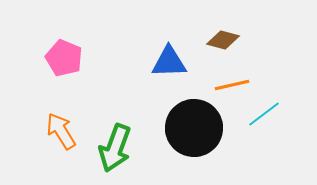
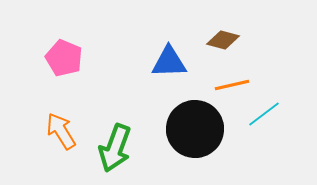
black circle: moved 1 px right, 1 px down
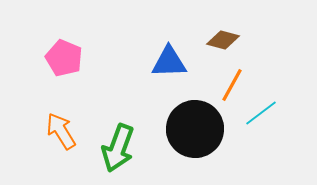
orange line: rotated 48 degrees counterclockwise
cyan line: moved 3 px left, 1 px up
green arrow: moved 3 px right
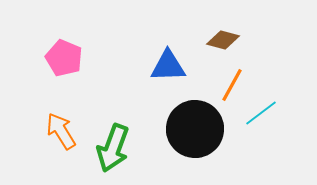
blue triangle: moved 1 px left, 4 px down
green arrow: moved 5 px left
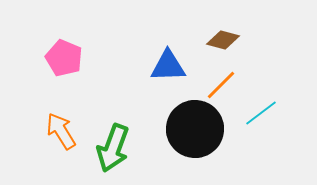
orange line: moved 11 px left; rotated 16 degrees clockwise
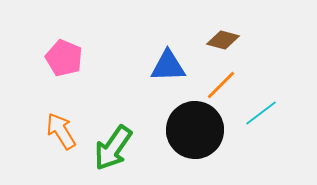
black circle: moved 1 px down
green arrow: rotated 15 degrees clockwise
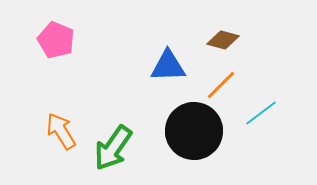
pink pentagon: moved 8 px left, 18 px up
black circle: moved 1 px left, 1 px down
